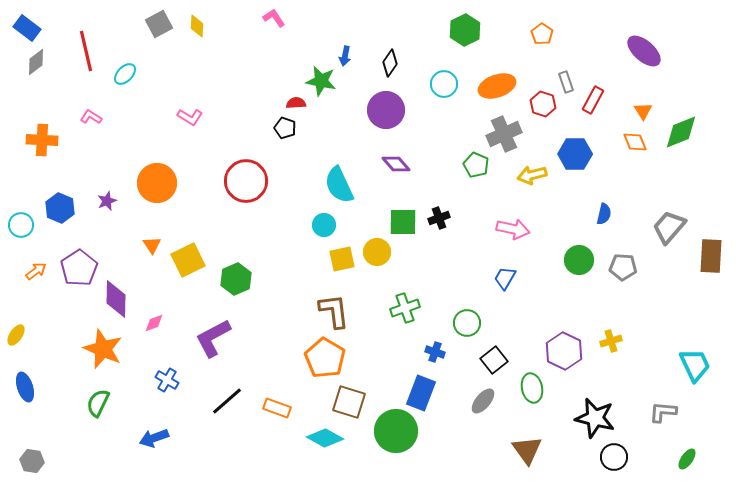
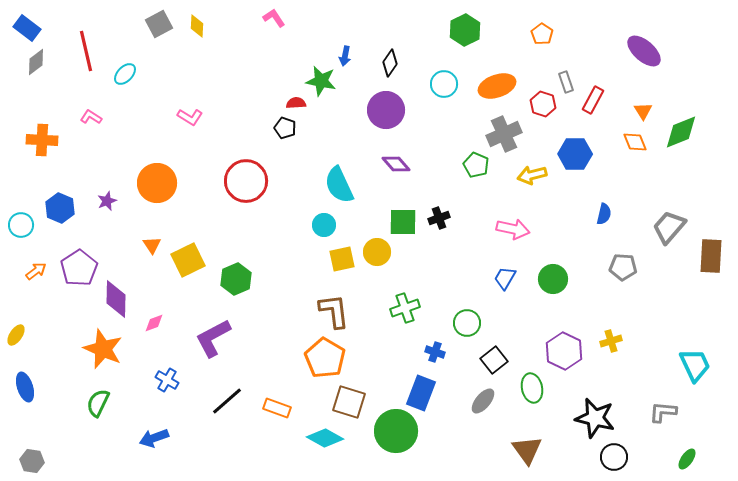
green circle at (579, 260): moved 26 px left, 19 px down
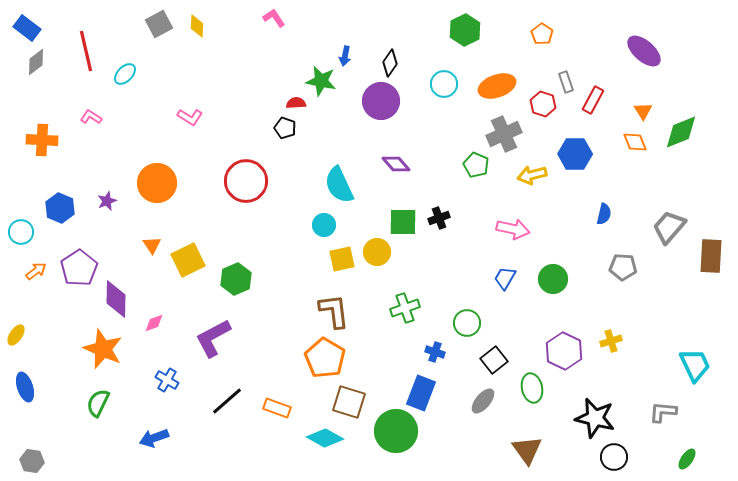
purple circle at (386, 110): moved 5 px left, 9 px up
cyan circle at (21, 225): moved 7 px down
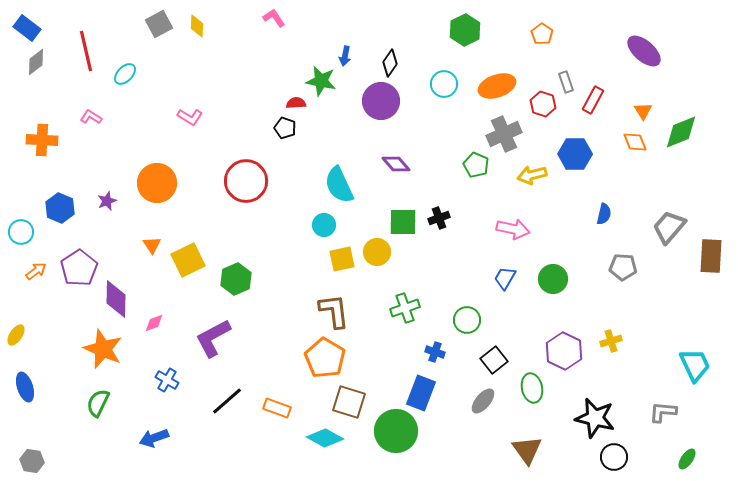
green circle at (467, 323): moved 3 px up
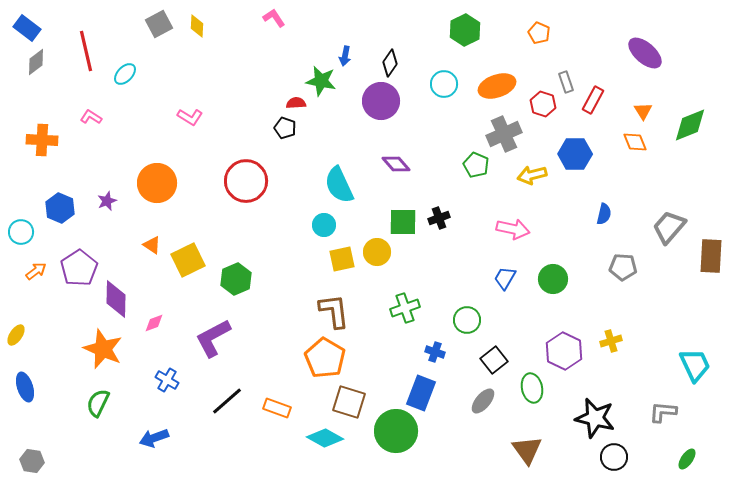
orange pentagon at (542, 34): moved 3 px left, 1 px up; rotated 10 degrees counterclockwise
purple ellipse at (644, 51): moved 1 px right, 2 px down
green diamond at (681, 132): moved 9 px right, 7 px up
orange triangle at (152, 245): rotated 24 degrees counterclockwise
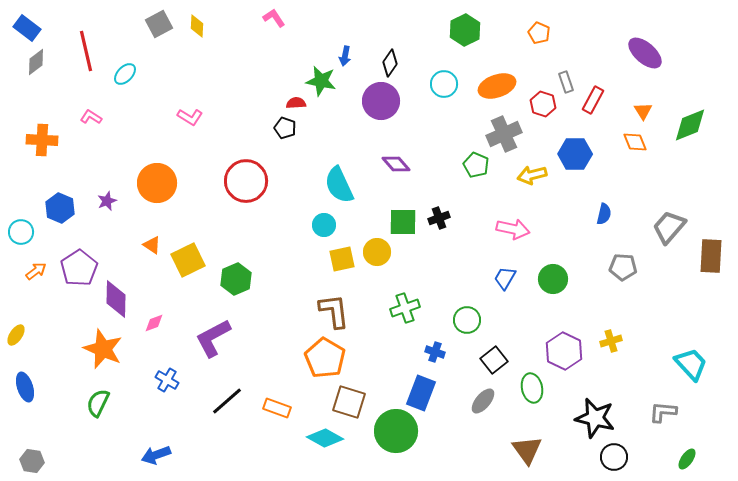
cyan trapezoid at (695, 365): moved 4 px left, 1 px up; rotated 18 degrees counterclockwise
blue arrow at (154, 438): moved 2 px right, 17 px down
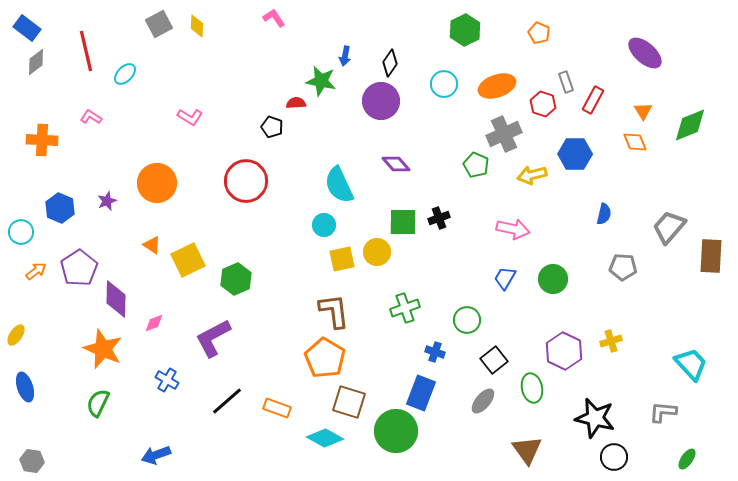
black pentagon at (285, 128): moved 13 px left, 1 px up
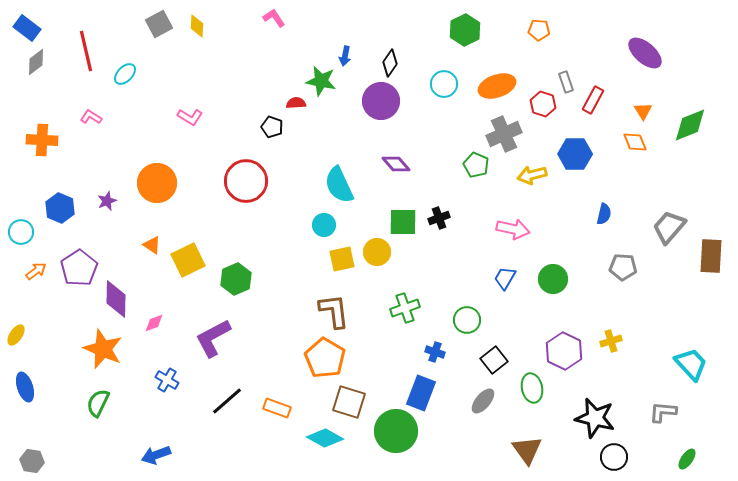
orange pentagon at (539, 33): moved 3 px up; rotated 20 degrees counterclockwise
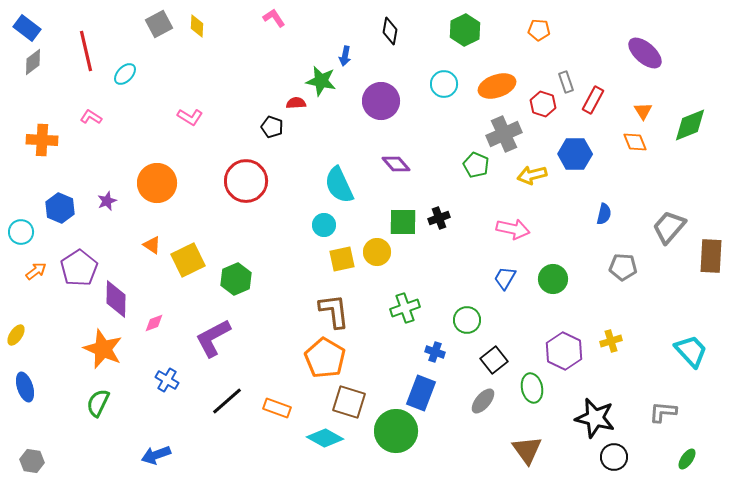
gray diamond at (36, 62): moved 3 px left
black diamond at (390, 63): moved 32 px up; rotated 24 degrees counterclockwise
cyan trapezoid at (691, 364): moved 13 px up
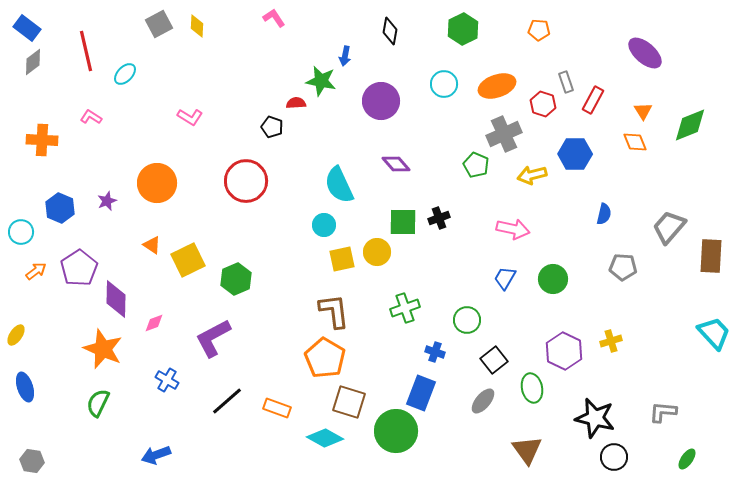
green hexagon at (465, 30): moved 2 px left, 1 px up
cyan trapezoid at (691, 351): moved 23 px right, 18 px up
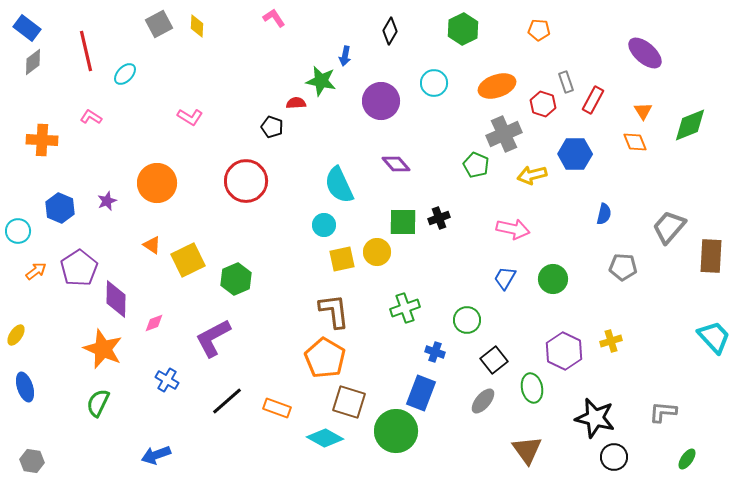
black diamond at (390, 31): rotated 20 degrees clockwise
cyan circle at (444, 84): moved 10 px left, 1 px up
cyan circle at (21, 232): moved 3 px left, 1 px up
cyan trapezoid at (714, 333): moved 4 px down
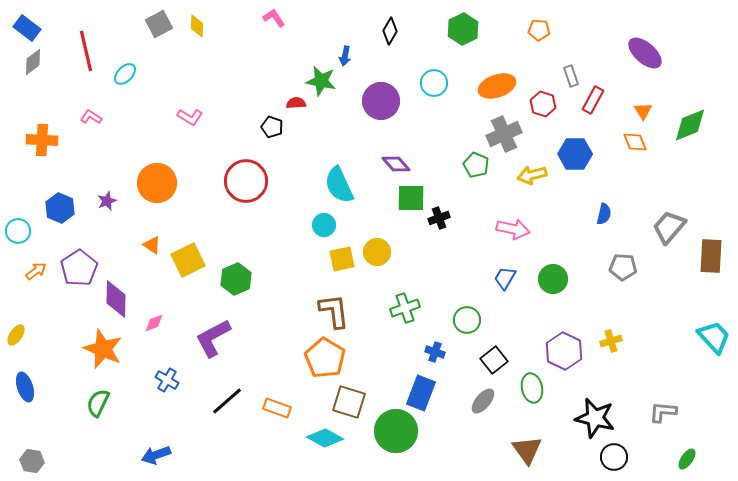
gray rectangle at (566, 82): moved 5 px right, 6 px up
green square at (403, 222): moved 8 px right, 24 px up
